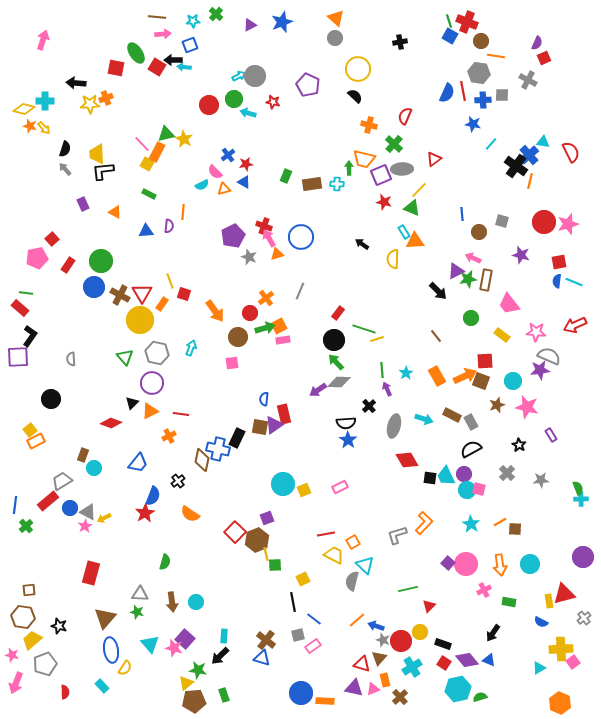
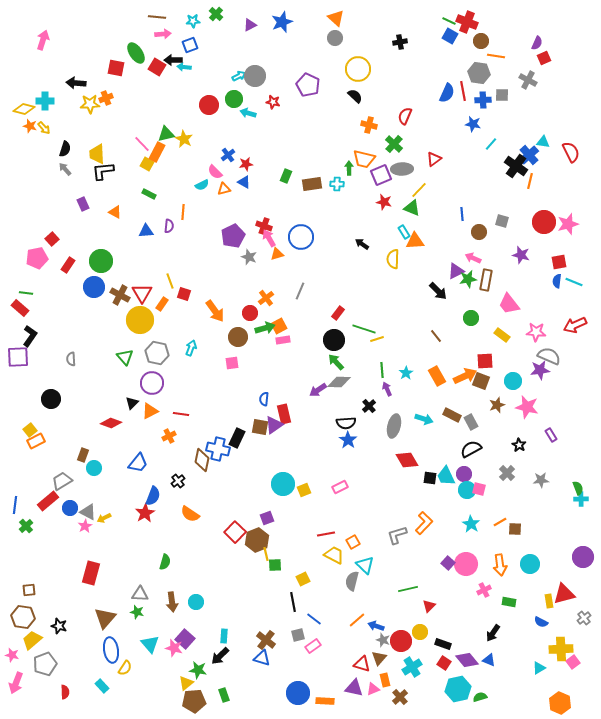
green line at (449, 21): rotated 48 degrees counterclockwise
blue circle at (301, 693): moved 3 px left
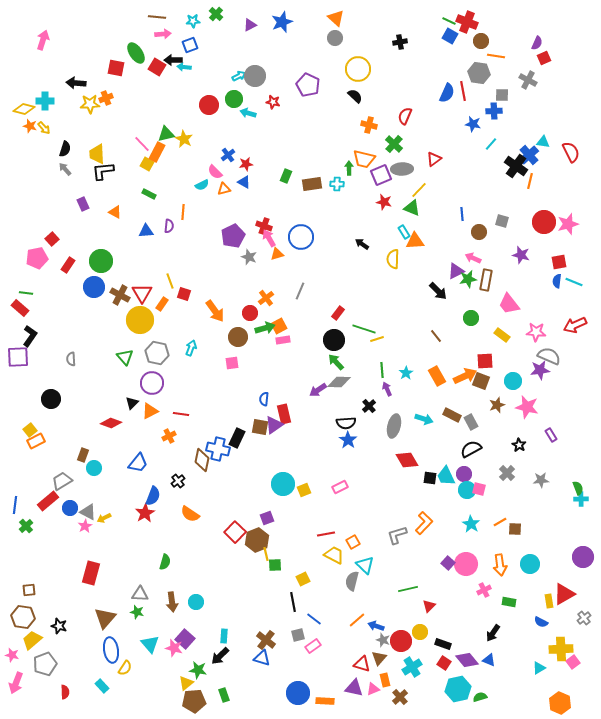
blue cross at (483, 100): moved 11 px right, 11 px down
red triangle at (564, 594): rotated 15 degrees counterclockwise
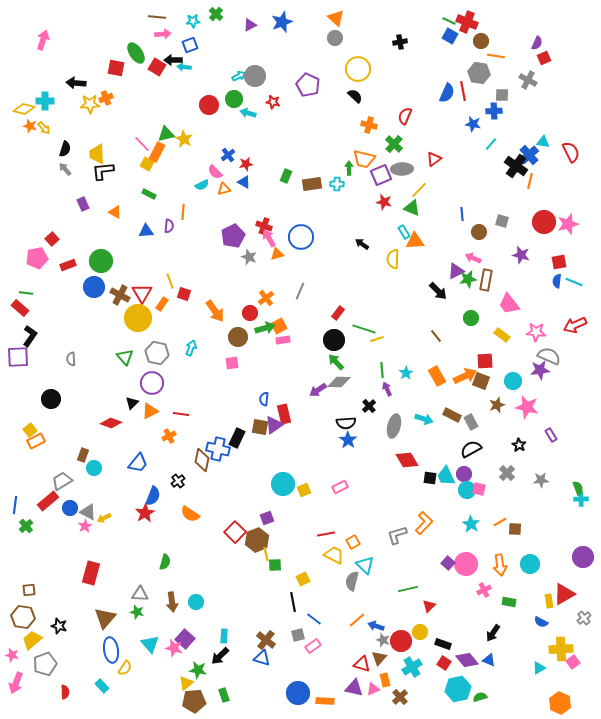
red rectangle at (68, 265): rotated 35 degrees clockwise
yellow circle at (140, 320): moved 2 px left, 2 px up
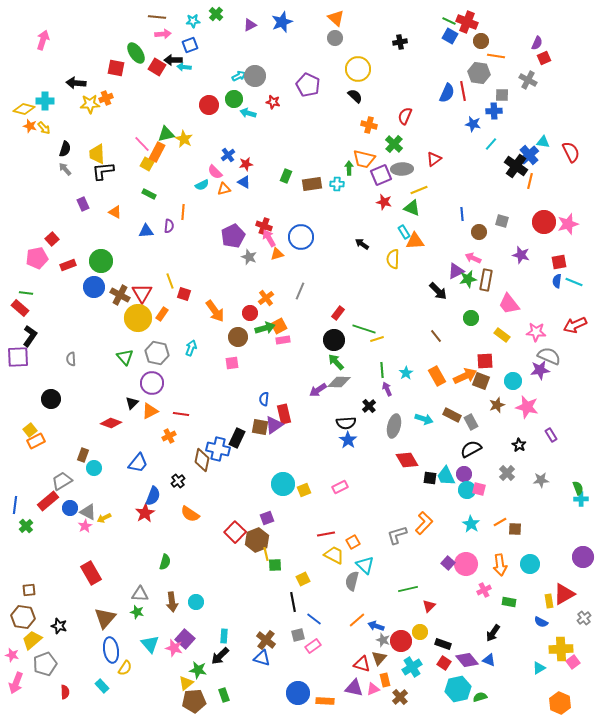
yellow line at (419, 190): rotated 24 degrees clockwise
orange rectangle at (162, 304): moved 10 px down
red rectangle at (91, 573): rotated 45 degrees counterclockwise
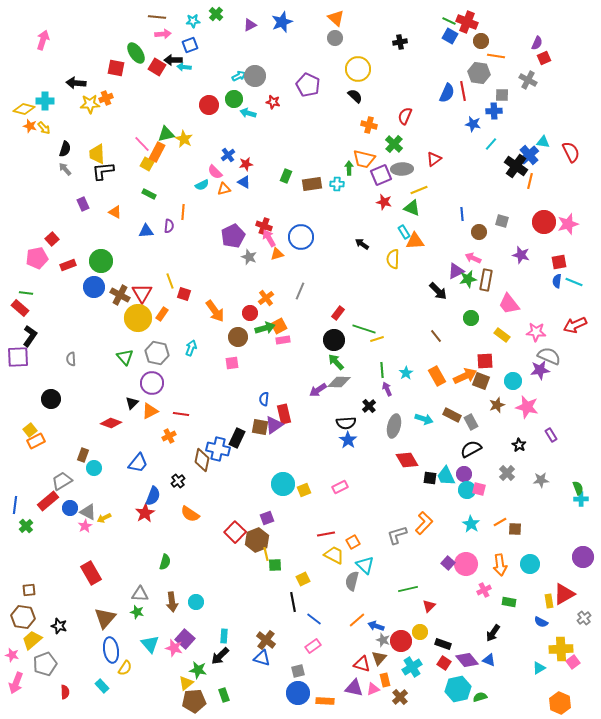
gray square at (298, 635): moved 36 px down
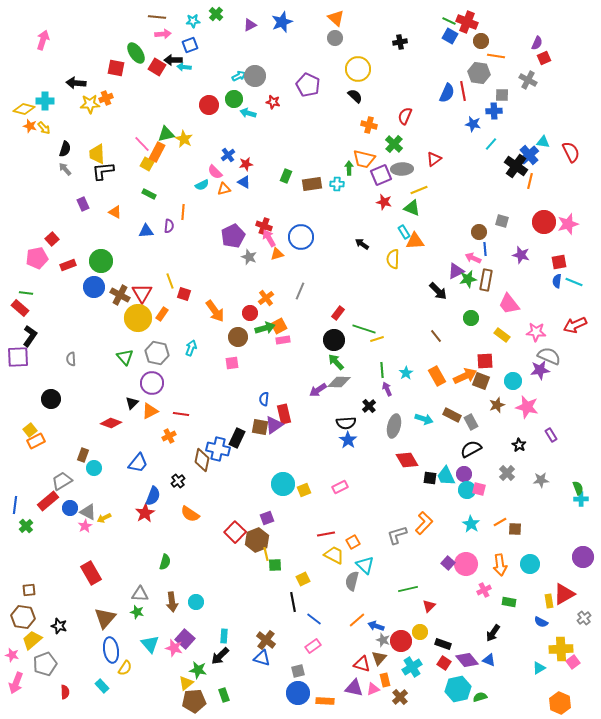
blue line at (462, 214): moved 23 px right, 35 px down
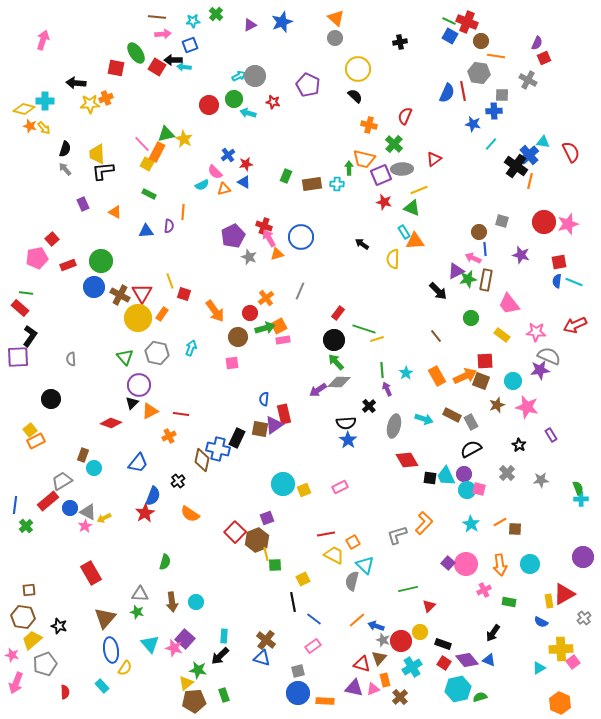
purple circle at (152, 383): moved 13 px left, 2 px down
brown square at (260, 427): moved 2 px down
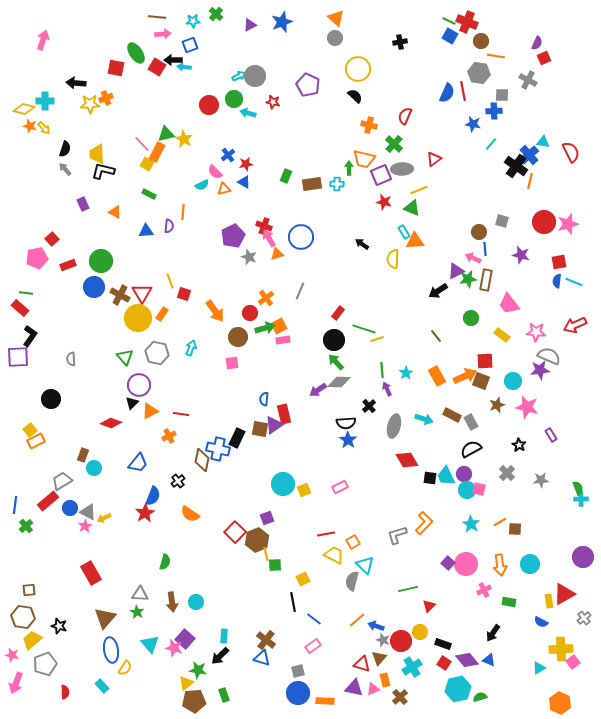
black L-shape at (103, 171): rotated 20 degrees clockwise
black arrow at (438, 291): rotated 102 degrees clockwise
green star at (137, 612): rotated 16 degrees clockwise
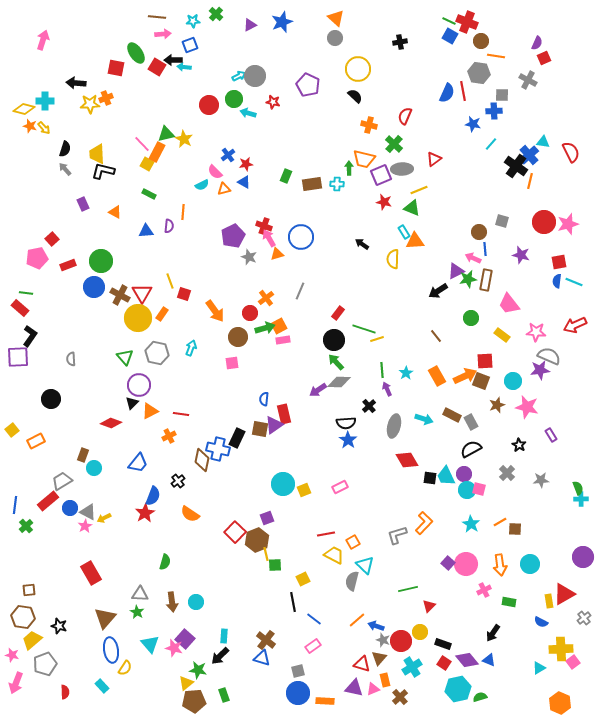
yellow square at (30, 430): moved 18 px left
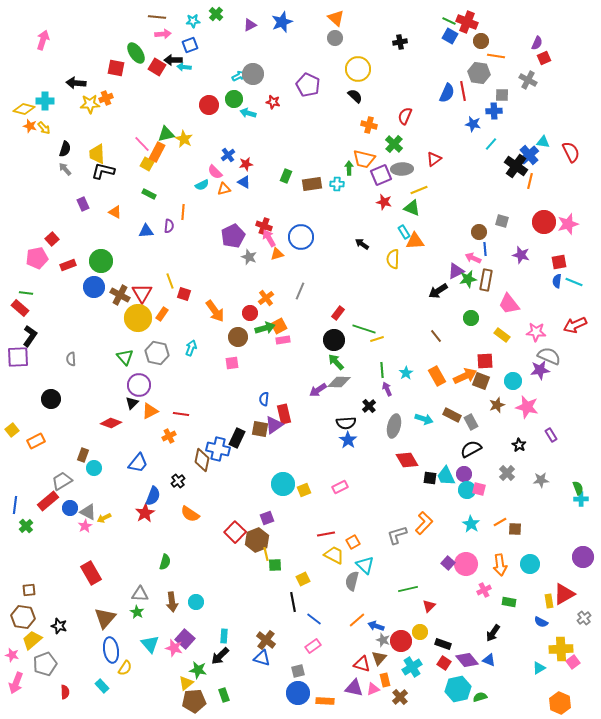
gray circle at (255, 76): moved 2 px left, 2 px up
